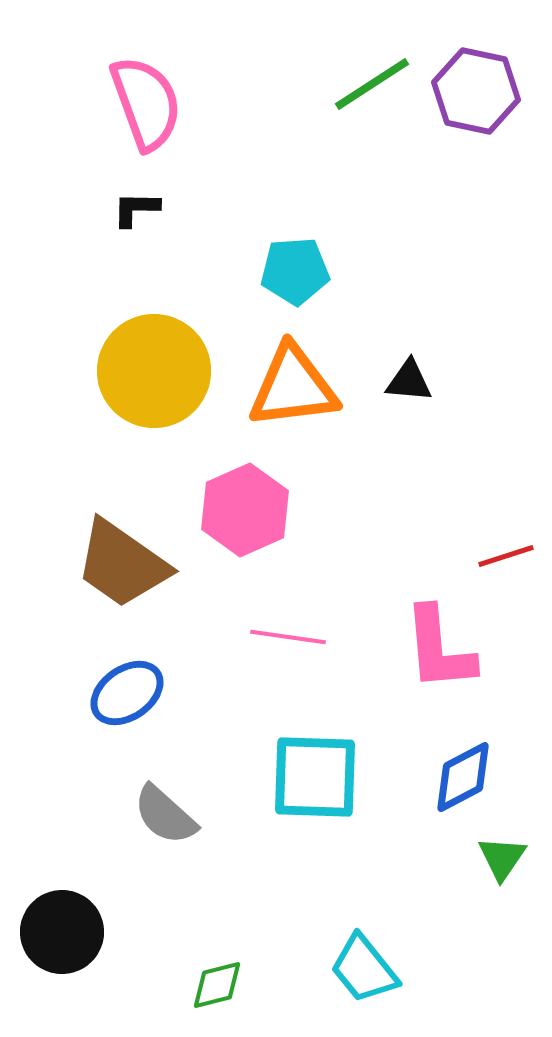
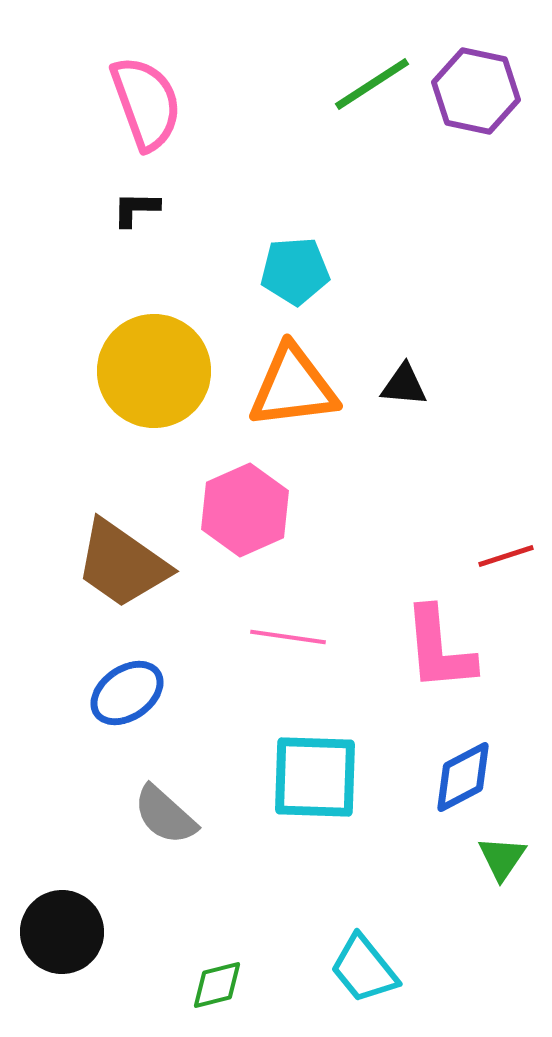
black triangle: moved 5 px left, 4 px down
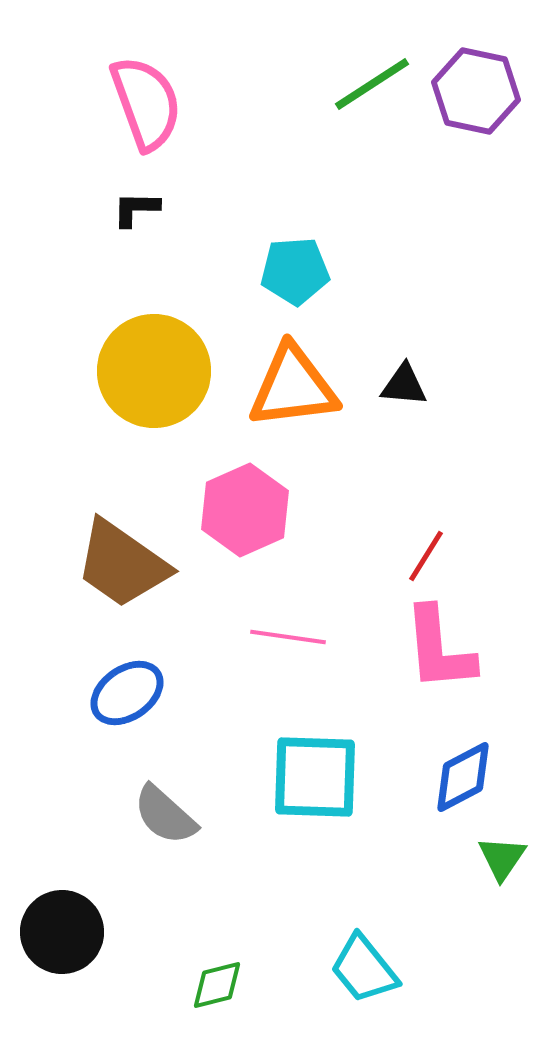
red line: moved 80 px left; rotated 40 degrees counterclockwise
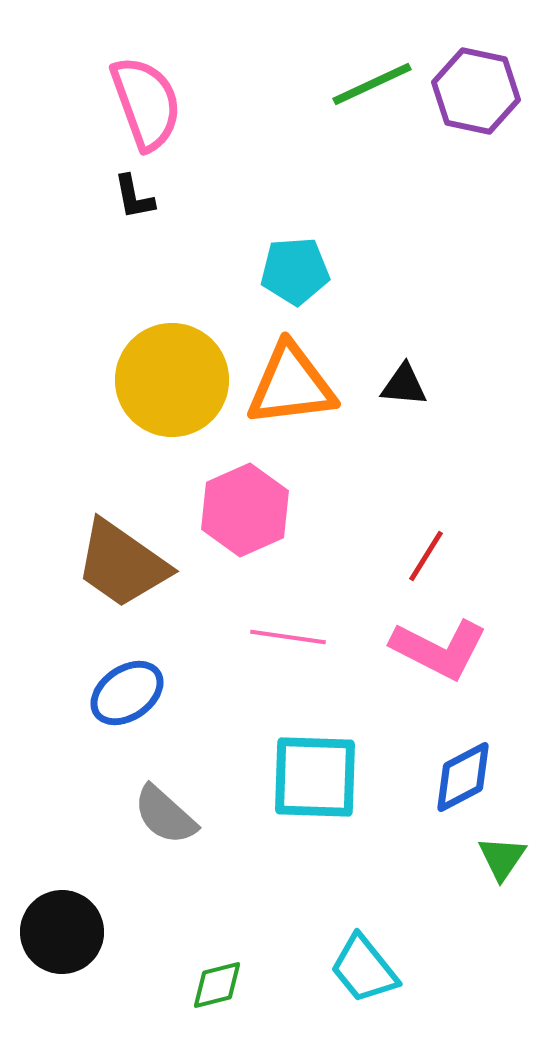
green line: rotated 8 degrees clockwise
black L-shape: moved 2 px left, 12 px up; rotated 102 degrees counterclockwise
yellow circle: moved 18 px right, 9 px down
orange triangle: moved 2 px left, 2 px up
pink L-shape: rotated 58 degrees counterclockwise
